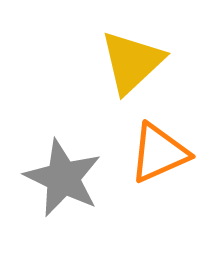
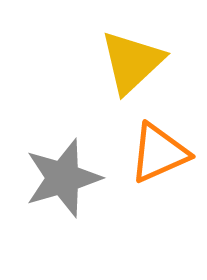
gray star: rotated 30 degrees clockwise
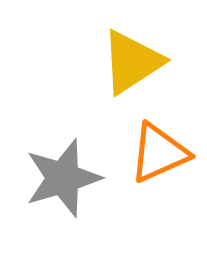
yellow triangle: rotated 10 degrees clockwise
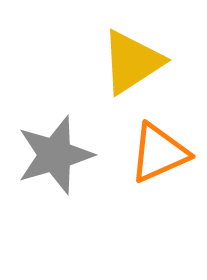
gray star: moved 8 px left, 23 px up
